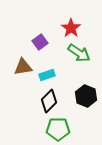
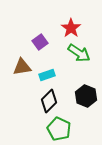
brown triangle: moved 1 px left
green pentagon: moved 1 px right; rotated 25 degrees clockwise
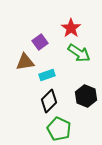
brown triangle: moved 3 px right, 5 px up
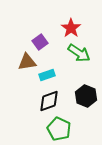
brown triangle: moved 2 px right
black diamond: rotated 25 degrees clockwise
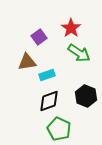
purple square: moved 1 px left, 5 px up
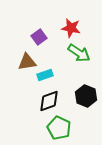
red star: rotated 24 degrees counterclockwise
cyan rectangle: moved 2 px left
green pentagon: moved 1 px up
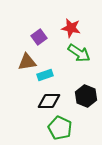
black diamond: rotated 20 degrees clockwise
green pentagon: moved 1 px right
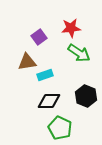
red star: rotated 18 degrees counterclockwise
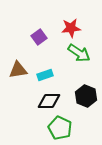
brown triangle: moved 9 px left, 8 px down
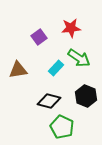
green arrow: moved 5 px down
cyan rectangle: moved 11 px right, 7 px up; rotated 28 degrees counterclockwise
black diamond: rotated 15 degrees clockwise
green pentagon: moved 2 px right, 1 px up
